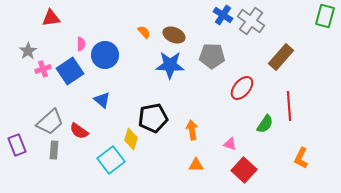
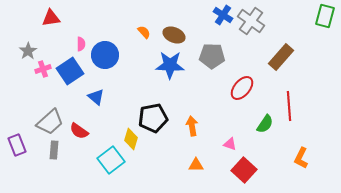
blue triangle: moved 6 px left, 3 px up
orange arrow: moved 4 px up
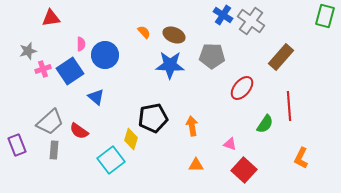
gray star: rotated 18 degrees clockwise
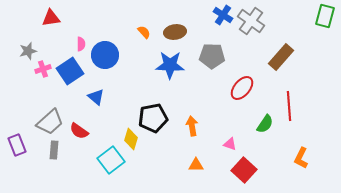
brown ellipse: moved 1 px right, 3 px up; rotated 30 degrees counterclockwise
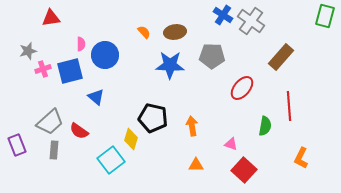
blue square: rotated 20 degrees clockwise
black pentagon: rotated 24 degrees clockwise
green semicircle: moved 2 px down; rotated 24 degrees counterclockwise
pink triangle: moved 1 px right
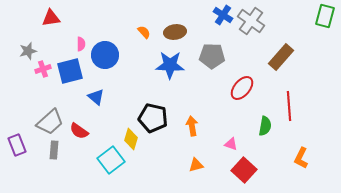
orange triangle: rotated 14 degrees counterclockwise
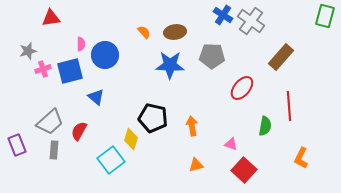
red semicircle: rotated 84 degrees clockwise
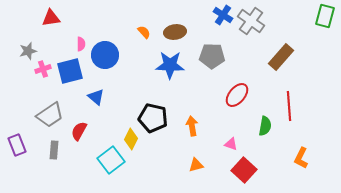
red ellipse: moved 5 px left, 7 px down
gray trapezoid: moved 7 px up; rotated 8 degrees clockwise
yellow diamond: rotated 10 degrees clockwise
